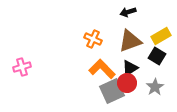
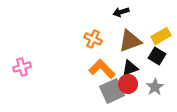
black arrow: moved 7 px left
black triangle: rotated 12 degrees clockwise
red circle: moved 1 px right, 1 px down
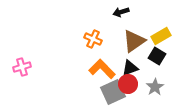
brown triangle: moved 4 px right; rotated 15 degrees counterclockwise
gray square: moved 1 px right, 1 px down
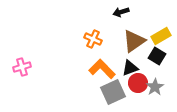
red circle: moved 10 px right, 1 px up
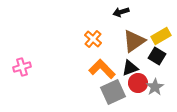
orange cross: rotated 18 degrees clockwise
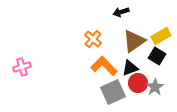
orange L-shape: moved 2 px right, 3 px up
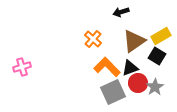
orange L-shape: moved 3 px right, 1 px down
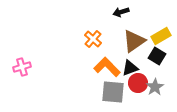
gray square: rotated 30 degrees clockwise
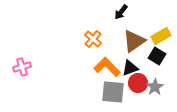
black arrow: rotated 35 degrees counterclockwise
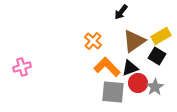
orange cross: moved 2 px down
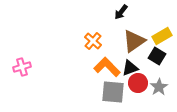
yellow rectangle: moved 1 px right
gray star: moved 4 px right
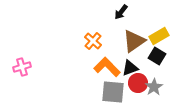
yellow rectangle: moved 3 px left
gray star: moved 5 px left
